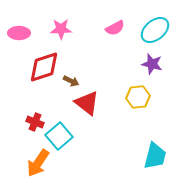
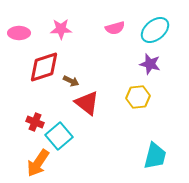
pink semicircle: rotated 12 degrees clockwise
purple star: moved 2 px left
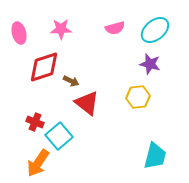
pink ellipse: rotated 75 degrees clockwise
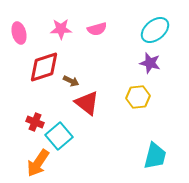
pink semicircle: moved 18 px left, 1 px down
purple star: moved 1 px up
